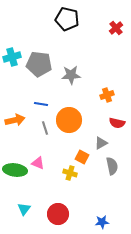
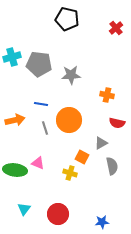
orange cross: rotated 32 degrees clockwise
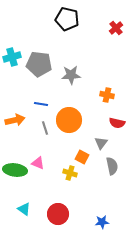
gray triangle: rotated 24 degrees counterclockwise
cyan triangle: rotated 32 degrees counterclockwise
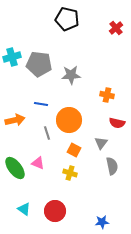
gray line: moved 2 px right, 5 px down
orange square: moved 8 px left, 7 px up
green ellipse: moved 2 px up; rotated 45 degrees clockwise
red circle: moved 3 px left, 3 px up
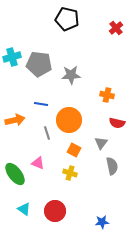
green ellipse: moved 6 px down
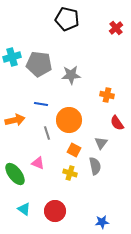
red semicircle: rotated 42 degrees clockwise
gray semicircle: moved 17 px left
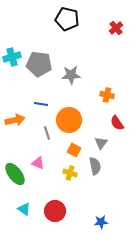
blue star: moved 1 px left
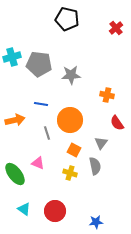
orange circle: moved 1 px right
blue star: moved 5 px left
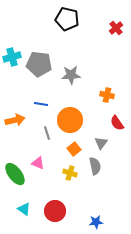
orange square: moved 1 px up; rotated 24 degrees clockwise
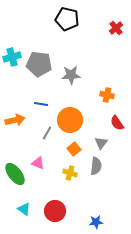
gray line: rotated 48 degrees clockwise
gray semicircle: moved 1 px right; rotated 18 degrees clockwise
